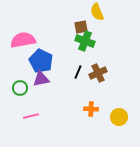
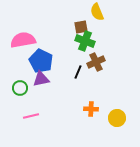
brown cross: moved 2 px left, 11 px up
yellow circle: moved 2 px left, 1 px down
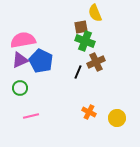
yellow semicircle: moved 2 px left, 1 px down
purple triangle: moved 21 px left, 19 px up; rotated 12 degrees counterclockwise
orange cross: moved 2 px left, 3 px down; rotated 24 degrees clockwise
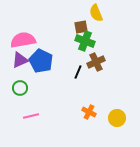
yellow semicircle: moved 1 px right
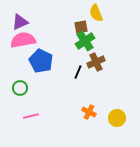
green cross: rotated 36 degrees clockwise
purple triangle: moved 38 px up
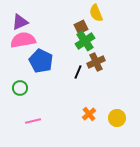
brown square: rotated 16 degrees counterclockwise
orange cross: moved 2 px down; rotated 24 degrees clockwise
pink line: moved 2 px right, 5 px down
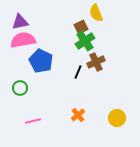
purple triangle: rotated 12 degrees clockwise
orange cross: moved 11 px left, 1 px down
